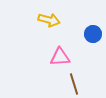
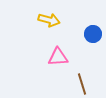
pink triangle: moved 2 px left
brown line: moved 8 px right
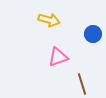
pink triangle: rotated 15 degrees counterclockwise
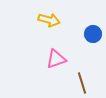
pink triangle: moved 2 px left, 2 px down
brown line: moved 1 px up
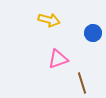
blue circle: moved 1 px up
pink triangle: moved 2 px right
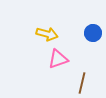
yellow arrow: moved 2 px left, 14 px down
brown line: rotated 30 degrees clockwise
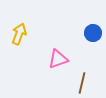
yellow arrow: moved 28 px left; rotated 85 degrees counterclockwise
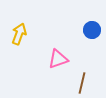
blue circle: moved 1 px left, 3 px up
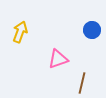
yellow arrow: moved 1 px right, 2 px up
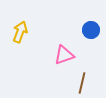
blue circle: moved 1 px left
pink triangle: moved 6 px right, 4 px up
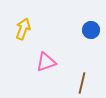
yellow arrow: moved 3 px right, 3 px up
pink triangle: moved 18 px left, 7 px down
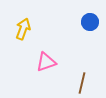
blue circle: moved 1 px left, 8 px up
